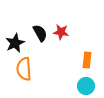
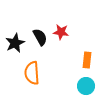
black semicircle: moved 4 px down
orange semicircle: moved 8 px right, 4 px down
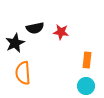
black semicircle: moved 5 px left, 9 px up; rotated 108 degrees clockwise
orange semicircle: moved 9 px left
